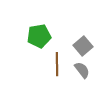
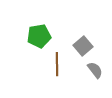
gray semicircle: moved 13 px right
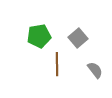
gray square: moved 5 px left, 8 px up
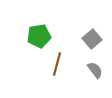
gray square: moved 14 px right, 1 px down
brown line: rotated 15 degrees clockwise
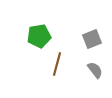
gray square: rotated 18 degrees clockwise
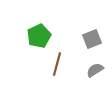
green pentagon: rotated 15 degrees counterclockwise
gray semicircle: rotated 84 degrees counterclockwise
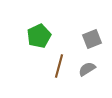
brown line: moved 2 px right, 2 px down
gray semicircle: moved 8 px left, 1 px up
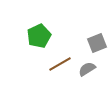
gray square: moved 5 px right, 4 px down
brown line: moved 1 px right, 2 px up; rotated 45 degrees clockwise
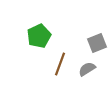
brown line: rotated 40 degrees counterclockwise
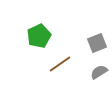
brown line: rotated 35 degrees clockwise
gray semicircle: moved 12 px right, 3 px down
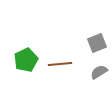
green pentagon: moved 13 px left, 24 px down
brown line: rotated 30 degrees clockwise
